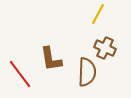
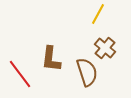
brown cross: rotated 15 degrees clockwise
brown L-shape: rotated 16 degrees clockwise
brown semicircle: rotated 20 degrees counterclockwise
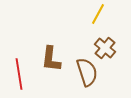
red line: moved 1 px left; rotated 28 degrees clockwise
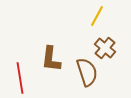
yellow line: moved 1 px left, 2 px down
red line: moved 1 px right, 4 px down
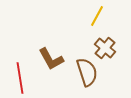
brown L-shape: rotated 36 degrees counterclockwise
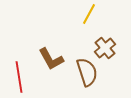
yellow line: moved 8 px left, 2 px up
brown cross: rotated 10 degrees clockwise
red line: moved 1 px left, 1 px up
